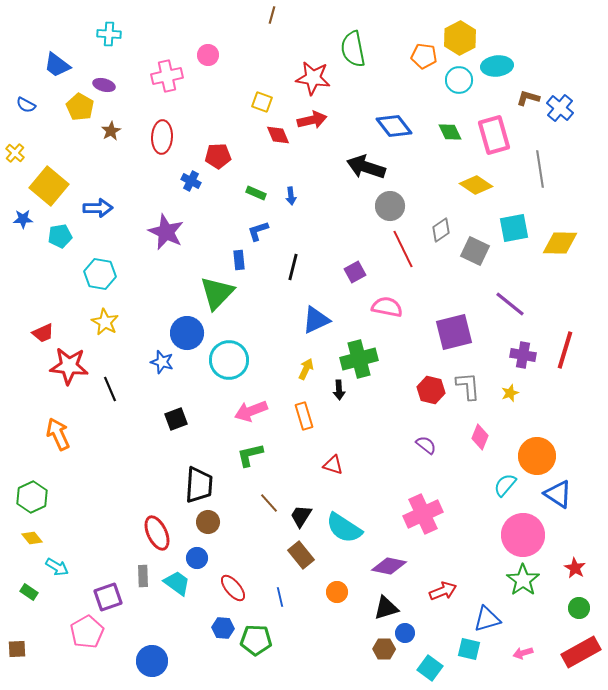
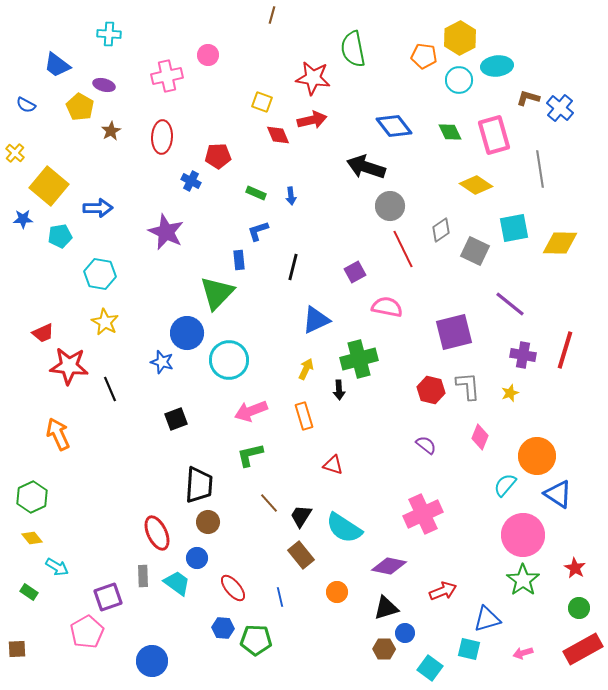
red rectangle at (581, 652): moved 2 px right, 3 px up
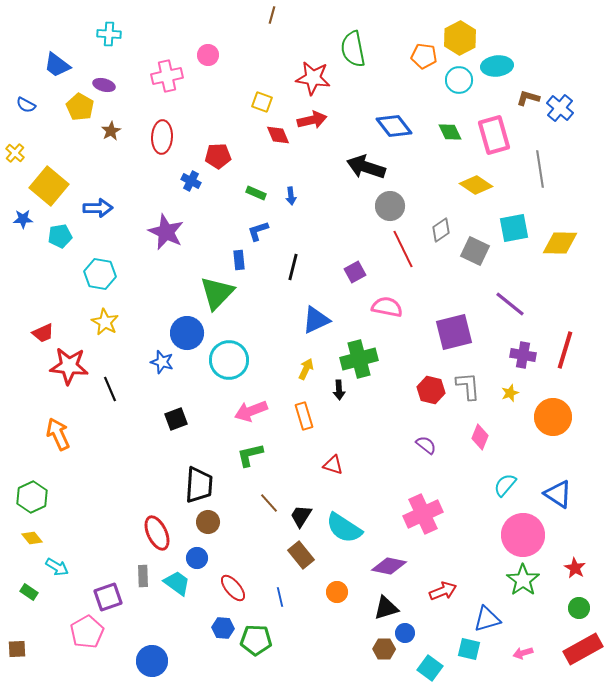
orange circle at (537, 456): moved 16 px right, 39 px up
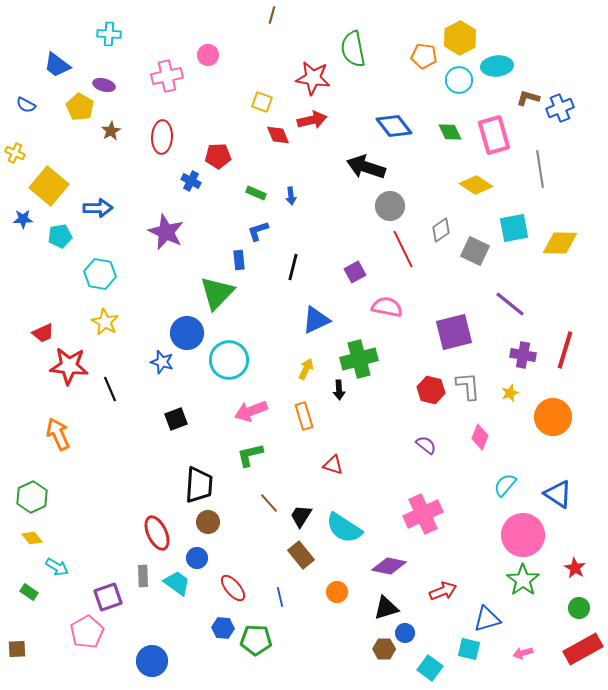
blue cross at (560, 108): rotated 28 degrees clockwise
yellow cross at (15, 153): rotated 18 degrees counterclockwise
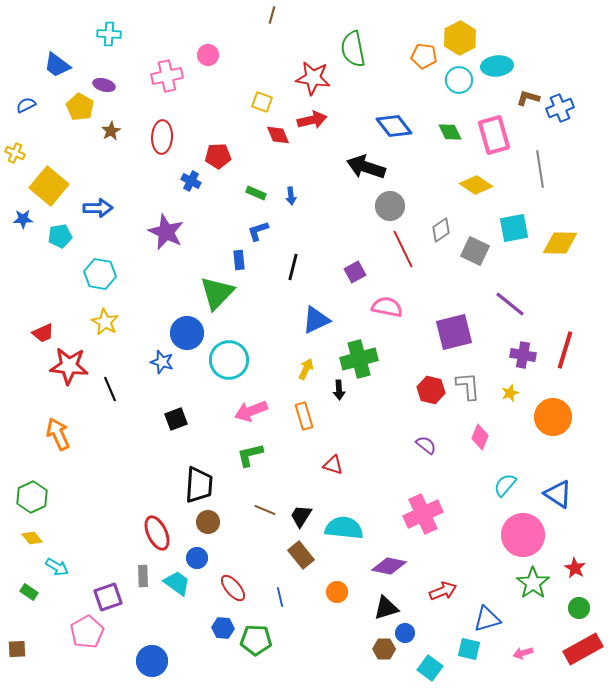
blue semicircle at (26, 105): rotated 126 degrees clockwise
brown line at (269, 503): moved 4 px left, 7 px down; rotated 25 degrees counterclockwise
cyan semicircle at (344, 528): rotated 153 degrees clockwise
green star at (523, 580): moved 10 px right, 3 px down
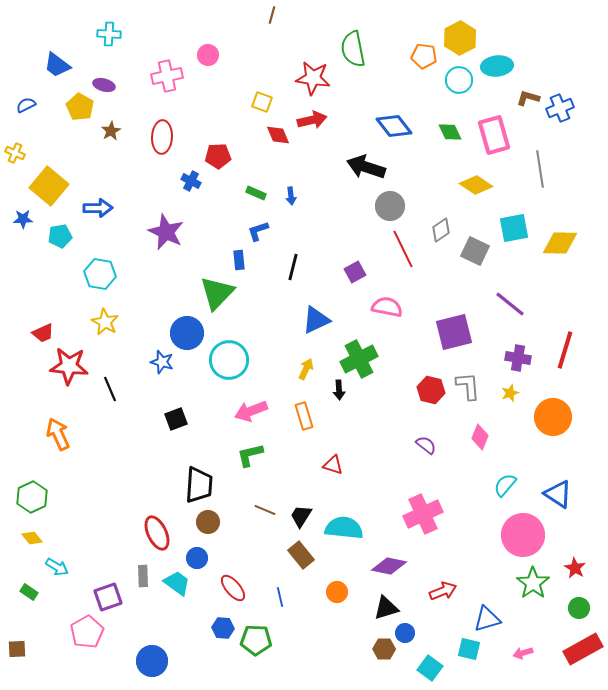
purple cross at (523, 355): moved 5 px left, 3 px down
green cross at (359, 359): rotated 12 degrees counterclockwise
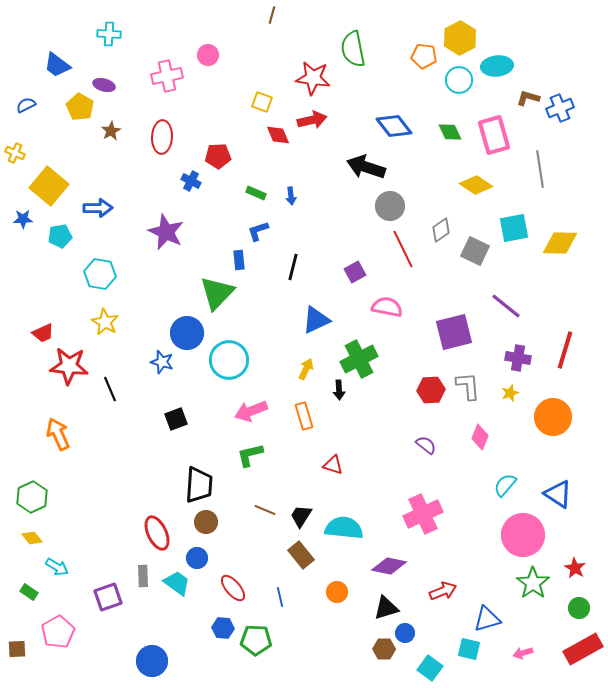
purple line at (510, 304): moved 4 px left, 2 px down
red hexagon at (431, 390): rotated 16 degrees counterclockwise
brown circle at (208, 522): moved 2 px left
pink pentagon at (87, 632): moved 29 px left
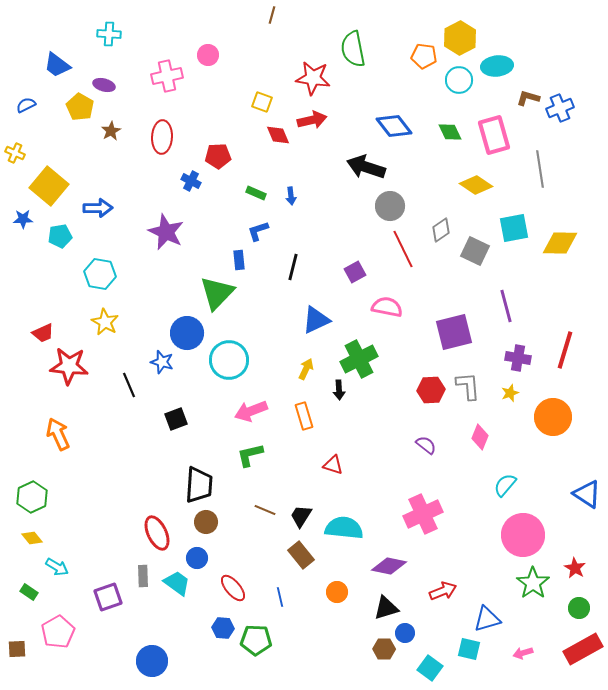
purple line at (506, 306): rotated 36 degrees clockwise
black line at (110, 389): moved 19 px right, 4 px up
blue triangle at (558, 494): moved 29 px right
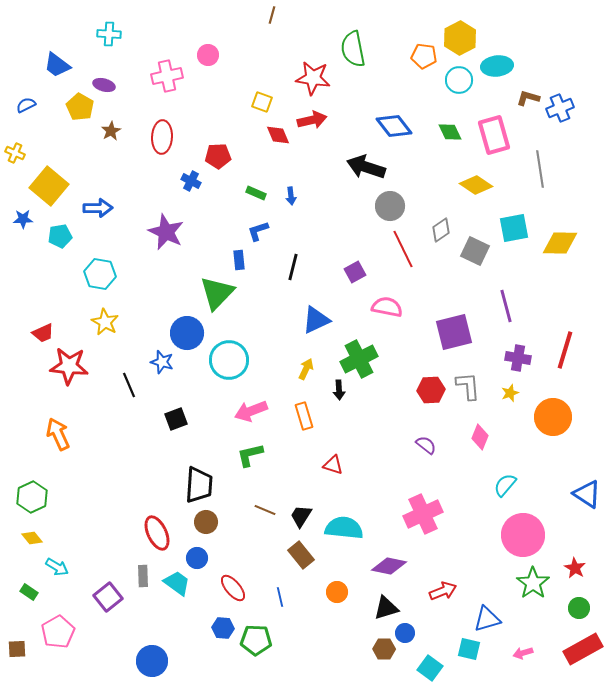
purple square at (108, 597): rotated 20 degrees counterclockwise
